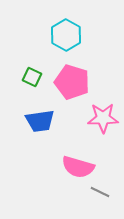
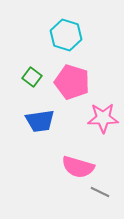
cyan hexagon: rotated 12 degrees counterclockwise
green square: rotated 12 degrees clockwise
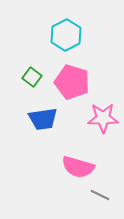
cyan hexagon: rotated 16 degrees clockwise
blue trapezoid: moved 3 px right, 2 px up
gray line: moved 3 px down
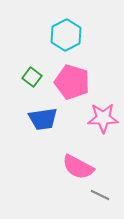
pink semicircle: rotated 12 degrees clockwise
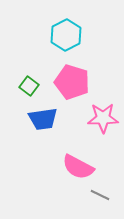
green square: moved 3 px left, 9 px down
